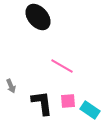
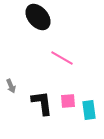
pink line: moved 8 px up
cyan rectangle: moved 1 px left; rotated 48 degrees clockwise
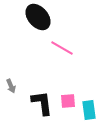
pink line: moved 10 px up
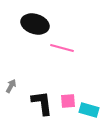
black ellipse: moved 3 px left, 7 px down; rotated 32 degrees counterclockwise
pink line: rotated 15 degrees counterclockwise
gray arrow: rotated 128 degrees counterclockwise
cyan rectangle: rotated 66 degrees counterclockwise
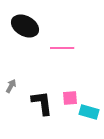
black ellipse: moved 10 px left, 2 px down; rotated 12 degrees clockwise
pink line: rotated 15 degrees counterclockwise
pink square: moved 2 px right, 3 px up
cyan rectangle: moved 2 px down
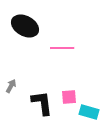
pink square: moved 1 px left, 1 px up
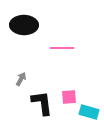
black ellipse: moved 1 px left, 1 px up; rotated 28 degrees counterclockwise
gray arrow: moved 10 px right, 7 px up
